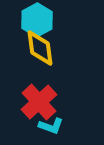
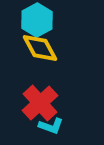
yellow diamond: rotated 21 degrees counterclockwise
red cross: moved 1 px right, 1 px down
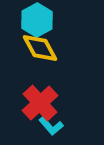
cyan L-shape: rotated 30 degrees clockwise
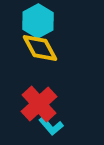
cyan hexagon: moved 1 px right, 1 px down
red cross: moved 1 px left, 1 px down
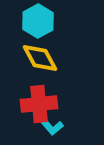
yellow diamond: moved 10 px down
red cross: rotated 36 degrees clockwise
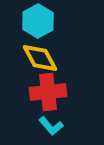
red cross: moved 9 px right, 12 px up
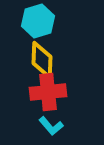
cyan hexagon: rotated 12 degrees clockwise
yellow diamond: moved 2 px right, 2 px down; rotated 30 degrees clockwise
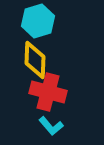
yellow diamond: moved 7 px left
red cross: rotated 21 degrees clockwise
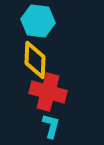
cyan hexagon: rotated 24 degrees clockwise
cyan L-shape: rotated 125 degrees counterclockwise
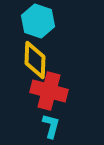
cyan hexagon: rotated 12 degrees clockwise
red cross: moved 1 px right, 1 px up
